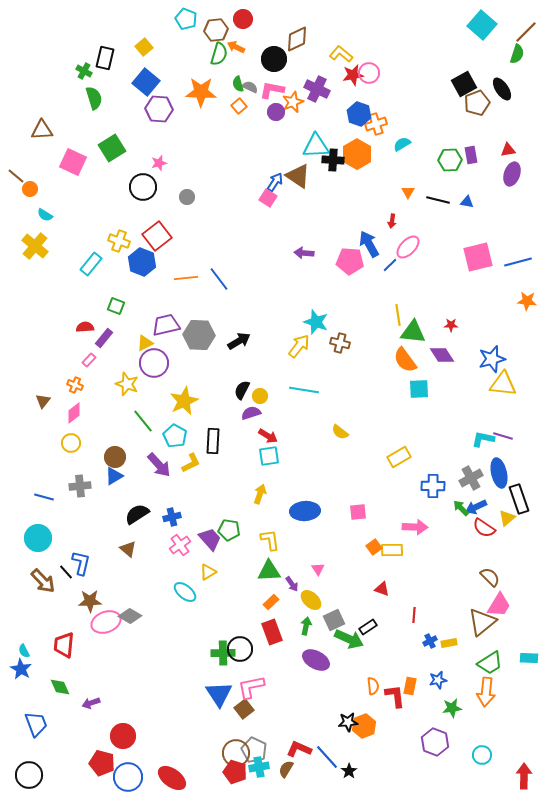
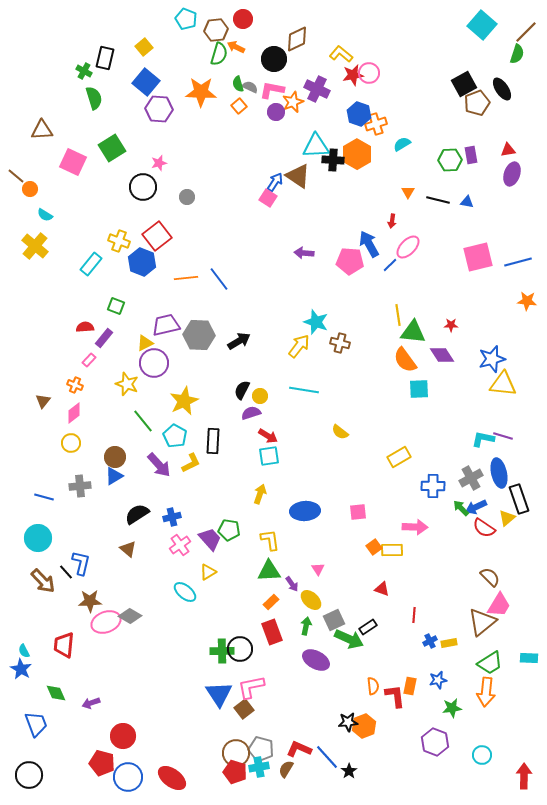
green cross at (223, 653): moved 1 px left, 2 px up
green diamond at (60, 687): moved 4 px left, 6 px down
gray pentagon at (254, 750): moved 7 px right, 1 px up; rotated 10 degrees counterclockwise
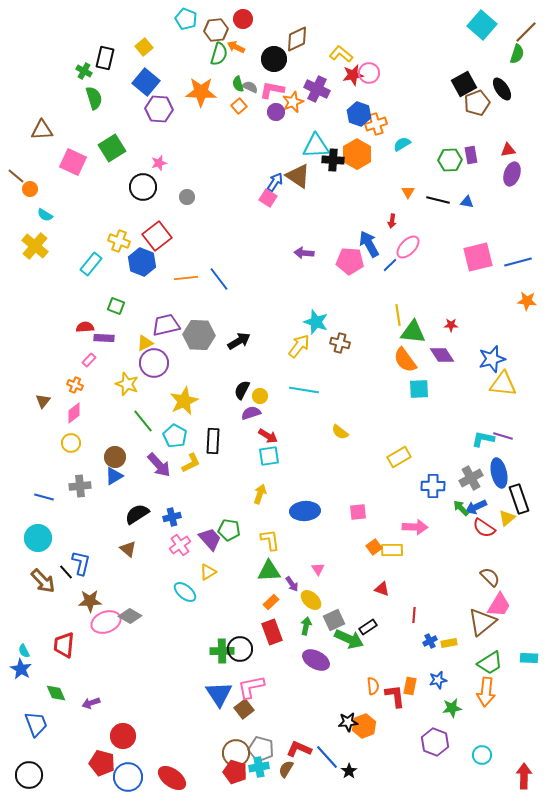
purple rectangle at (104, 338): rotated 54 degrees clockwise
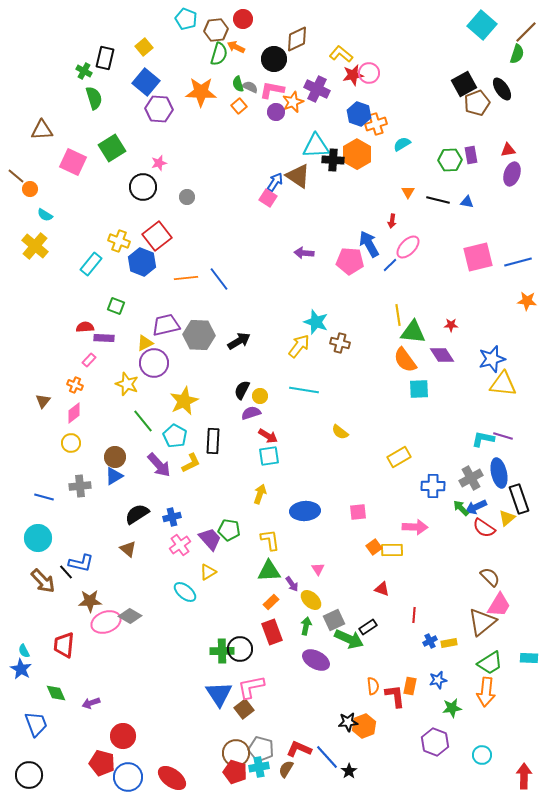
blue L-shape at (81, 563): rotated 90 degrees clockwise
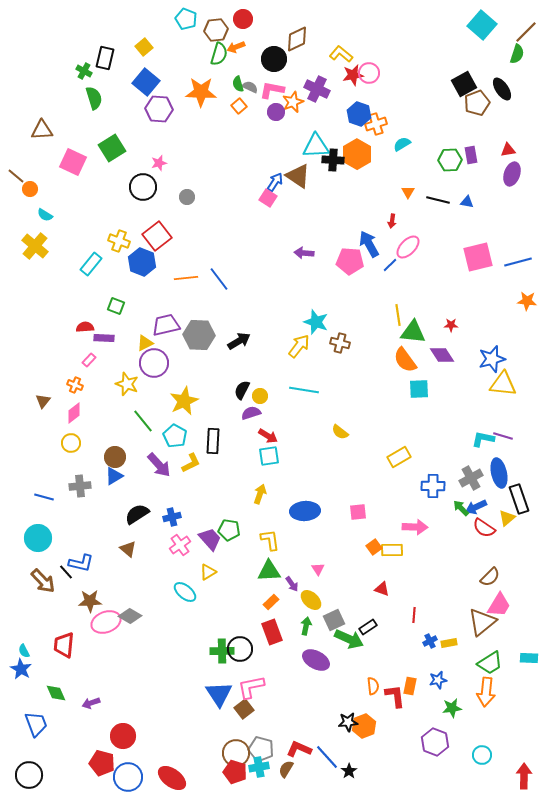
orange arrow at (236, 47): rotated 48 degrees counterclockwise
brown semicircle at (490, 577): rotated 90 degrees clockwise
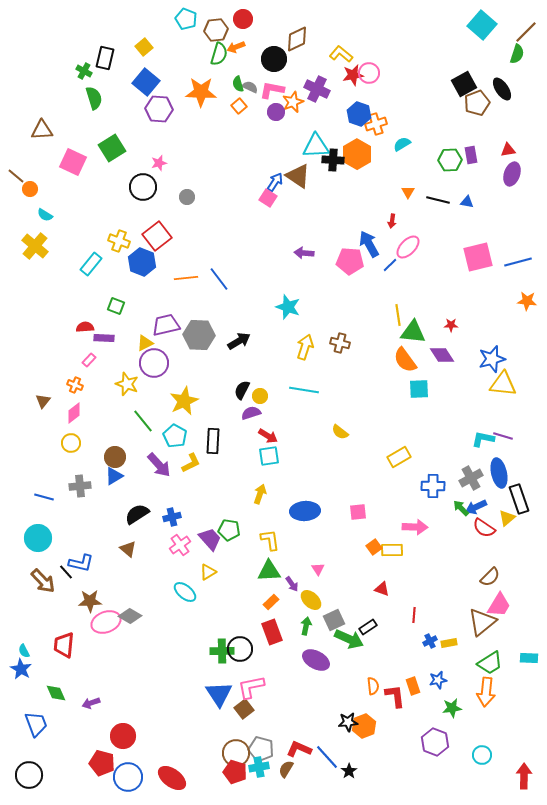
cyan star at (316, 322): moved 28 px left, 15 px up
yellow arrow at (299, 346): moved 6 px right, 1 px down; rotated 20 degrees counterclockwise
orange rectangle at (410, 686): moved 3 px right; rotated 30 degrees counterclockwise
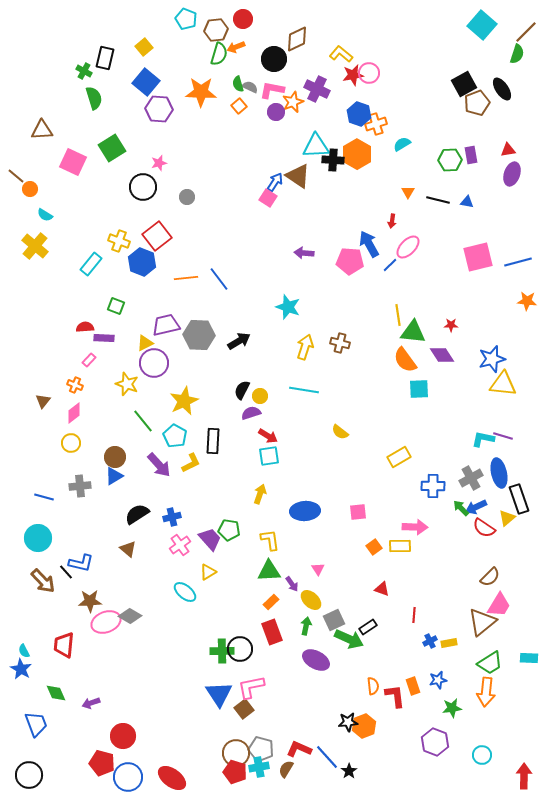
yellow rectangle at (392, 550): moved 8 px right, 4 px up
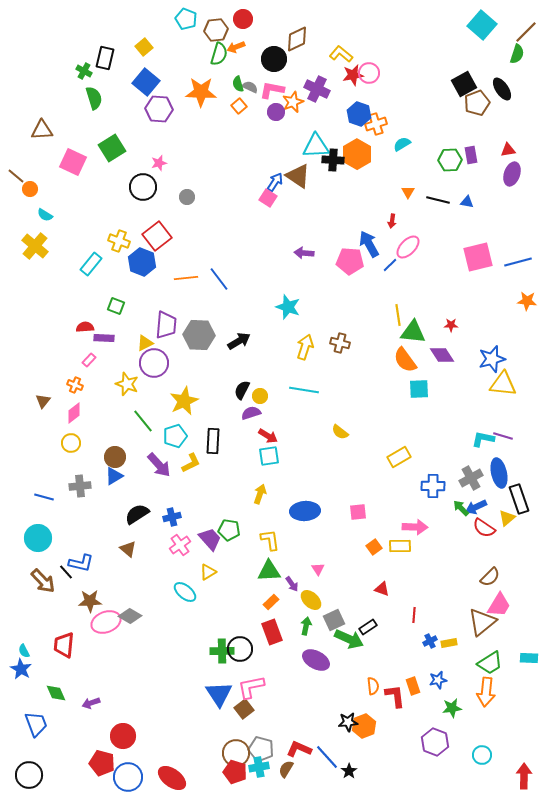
purple trapezoid at (166, 325): rotated 108 degrees clockwise
cyan pentagon at (175, 436): rotated 25 degrees clockwise
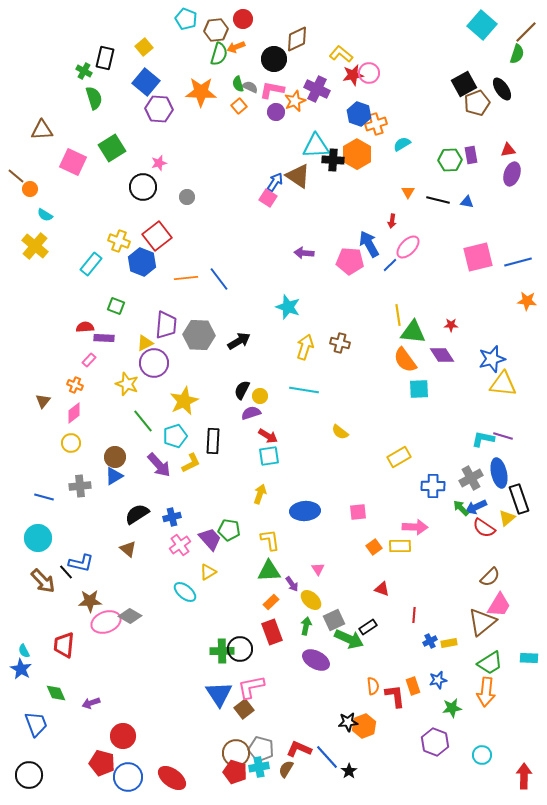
orange star at (293, 102): moved 2 px right, 1 px up
